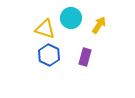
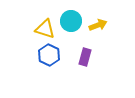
cyan circle: moved 3 px down
yellow arrow: moved 1 px left; rotated 36 degrees clockwise
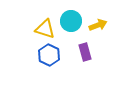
purple rectangle: moved 5 px up; rotated 30 degrees counterclockwise
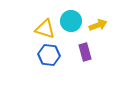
blue hexagon: rotated 20 degrees counterclockwise
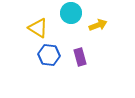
cyan circle: moved 8 px up
yellow triangle: moved 7 px left, 1 px up; rotated 15 degrees clockwise
purple rectangle: moved 5 px left, 5 px down
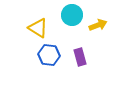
cyan circle: moved 1 px right, 2 px down
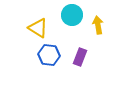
yellow arrow: rotated 78 degrees counterclockwise
purple rectangle: rotated 36 degrees clockwise
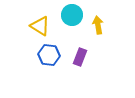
yellow triangle: moved 2 px right, 2 px up
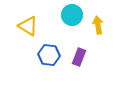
yellow triangle: moved 12 px left
purple rectangle: moved 1 px left
